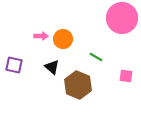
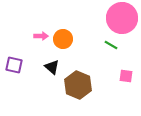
green line: moved 15 px right, 12 px up
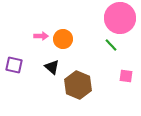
pink circle: moved 2 px left
green line: rotated 16 degrees clockwise
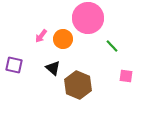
pink circle: moved 32 px left
pink arrow: rotated 128 degrees clockwise
green line: moved 1 px right, 1 px down
black triangle: moved 1 px right, 1 px down
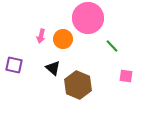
pink arrow: rotated 24 degrees counterclockwise
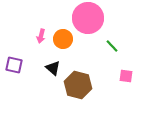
brown hexagon: rotated 8 degrees counterclockwise
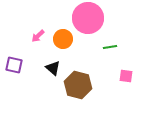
pink arrow: moved 3 px left; rotated 32 degrees clockwise
green line: moved 2 px left, 1 px down; rotated 56 degrees counterclockwise
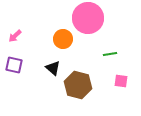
pink arrow: moved 23 px left
green line: moved 7 px down
pink square: moved 5 px left, 5 px down
